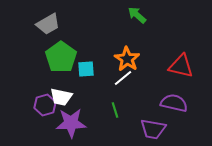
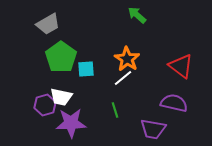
red triangle: rotated 24 degrees clockwise
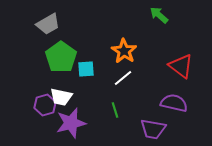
green arrow: moved 22 px right
orange star: moved 3 px left, 8 px up
purple star: rotated 12 degrees counterclockwise
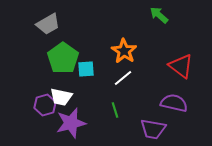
green pentagon: moved 2 px right, 1 px down
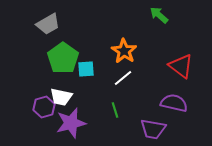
purple hexagon: moved 1 px left, 2 px down
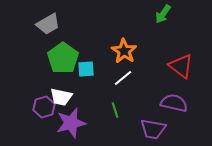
green arrow: moved 4 px right, 1 px up; rotated 96 degrees counterclockwise
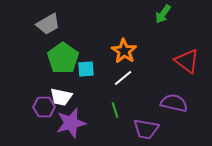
red triangle: moved 6 px right, 5 px up
purple hexagon: rotated 15 degrees clockwise
purple trapezoid: moved 7 px left
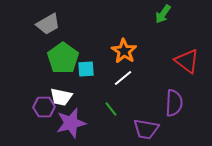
purple semicircle: rotated 80 degrees clockwise
green line: moved 4 px left, 1 px up; rotated 21 degrees counterclockwise
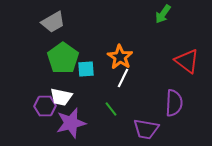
gray trapezoid: moved 5 px right, 2 px up
orange star: moved 4 px left, 6 px down
white line: rotated 24 degrees counterclockwise
purple hexagon: moved 1 px right, 1 px up
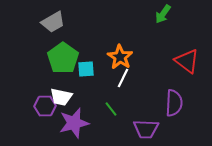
purple star: moved 3 px right
purple trapezoid: rotated 8 degrees counterclockwise
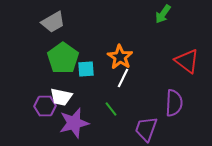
purple trapezoid: rotated 108 degrees clockwise
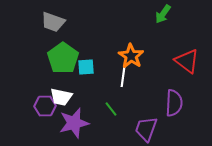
gray trapezoid: rotated 50 degrees clockwise
orange star: moved 11 px right, 1 px up
cyan square: moved 2 px up
white line: moved 1 px up; rotated 18 degrees counterclockwise
